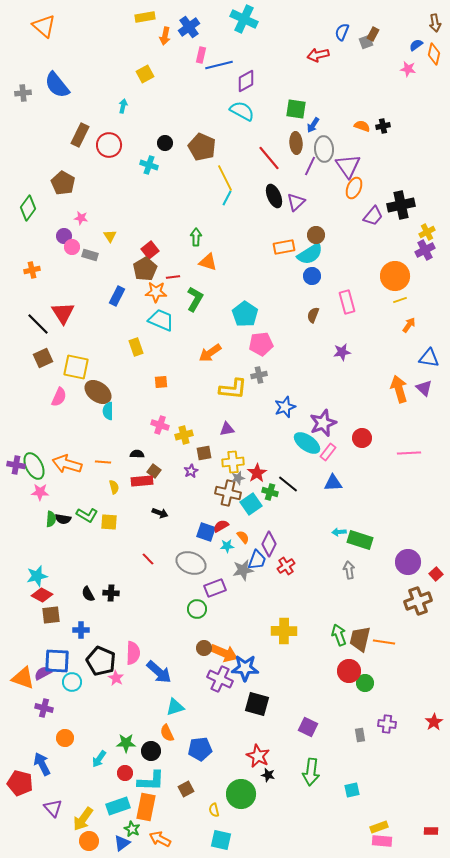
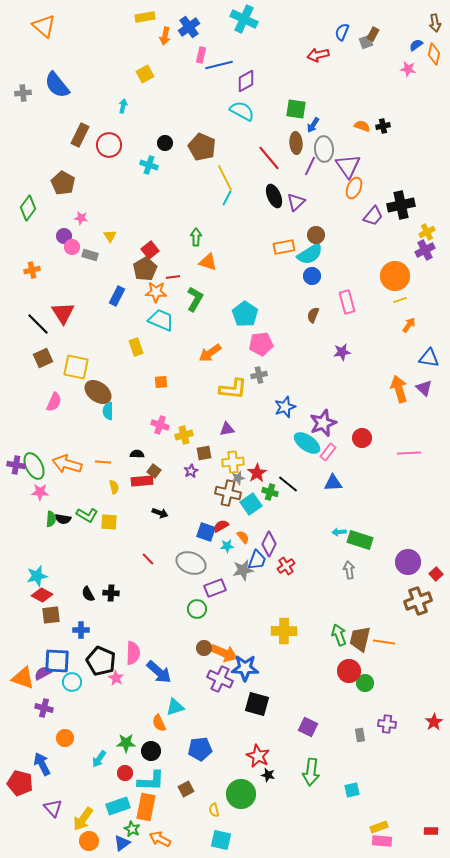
pink semicircle at (59, 397): moved 5 px left, 5 px down
orange semicircle at (167, 733): moved 8 px left, 10 px up
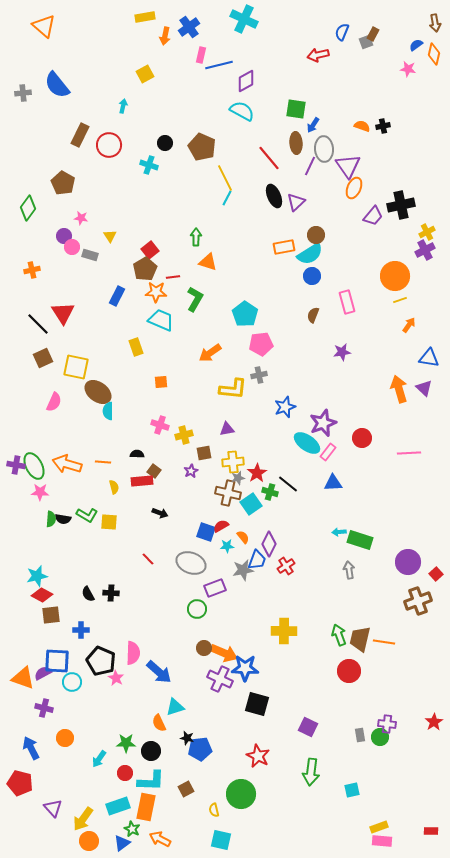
green circle at (365, 683): moved 15 px right, 54 px down
blue arrow at (42, 764): moved 11 px left, 16 px up
black star at (268, 775): moved 81 px left, 37 px up
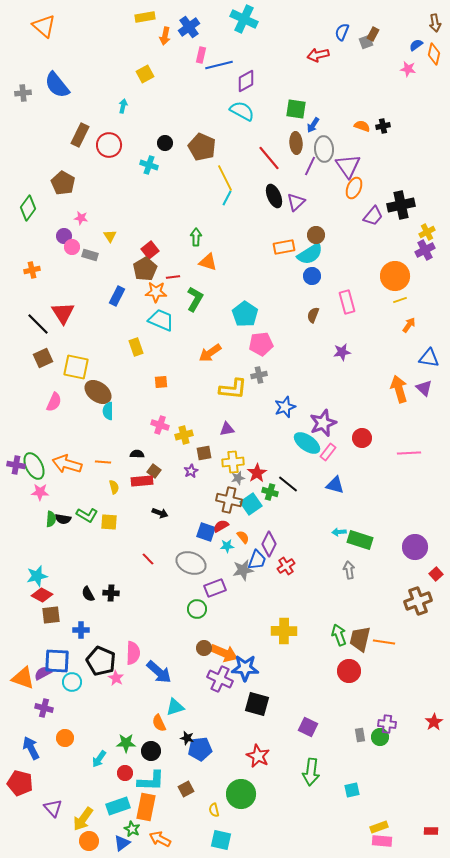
blue triangle at (333, 483): moved 2 px right, 2 px down; rotated 18 degrees clockwise
brown cross at (228, 493): moved 1 px right, 7 px down
purple circle at (408, 562): moved 7 px right, 15 px up
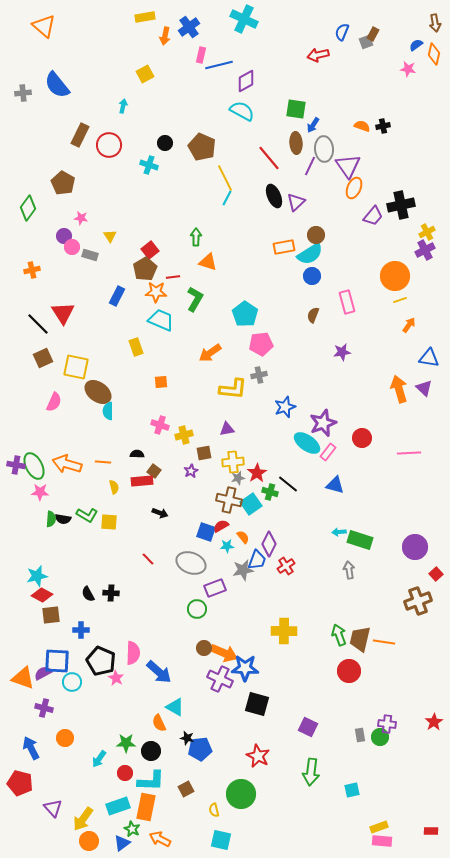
cyan triangle at (175, 707): rotated 48 degrees clockwise
